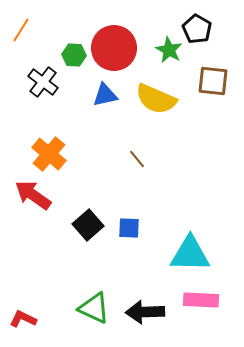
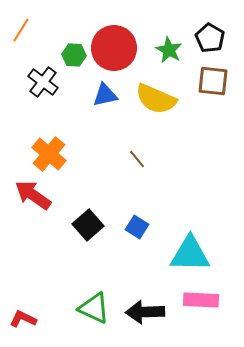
black pentagon: moved 13 px right, 9 px down
blue square: moved 8 px right, 1 px up; rotated 30 degrees clockwise
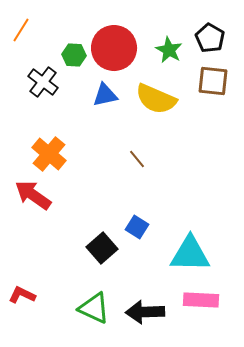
black square: moved 14 px right, 23 px down
red L-shape: moved 1 px left, 24 px up
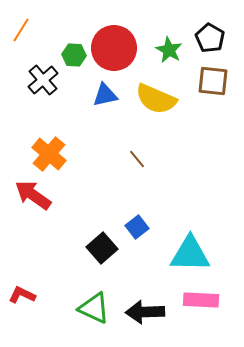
black cross: moved 2 px up; rotated 12 degrees clockwise
blue square: rotated 20 degrees clockwise
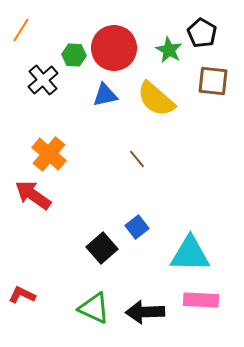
black pentagon: moved 8 px left, 5 px up
yellow semicircle: rotated 18 degrees clockwise
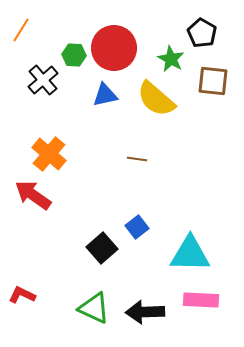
green star: moved 2 px right, 9 px down
brown line: rotated 42 degrees counterclockwise
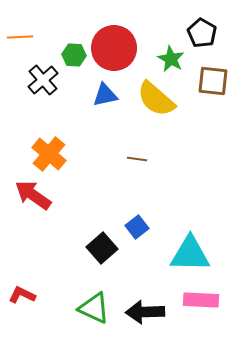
orange line: moved 1 px left, 7 px down; rotated 55 degrees clockwise
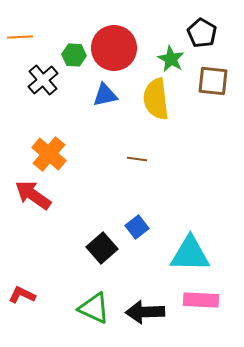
yellow semicircle: rotated 42 degrees clockwise
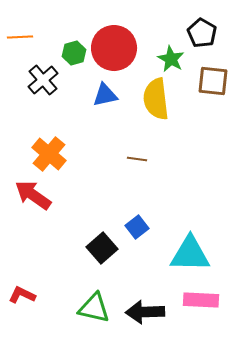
green hexagon: moved 2 px up; rotated 20 degrees counterclockwise
green triangle: rotated 12 degrees counterclockwise
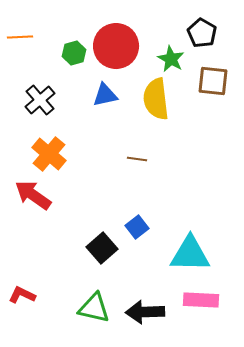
red circle: moved 2 px right, 2 px up
black cross: moved 3 px left, 20 px down
